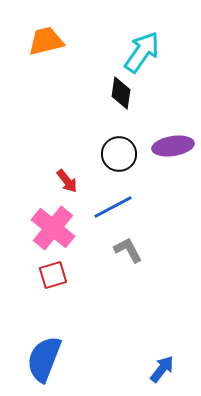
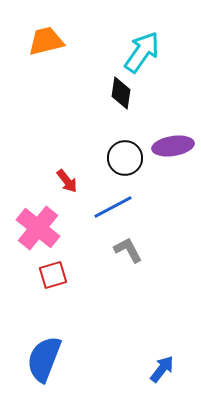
black circle: moved 6 px right, 4 px down
pink cross: moved 15 px left
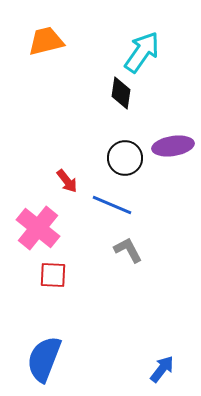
blue line: moved 1 px left, 2 px up; rotated 51 degrees clockwise
red square: rotated 20 degrees clockwise
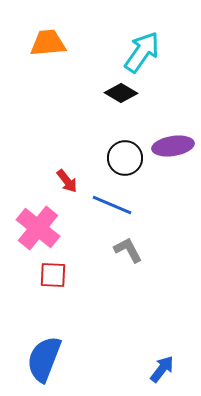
orange trapezoid: moved 2 px right, 2 px down; rotated 9 degrees clockwise
black diamond: rotated 68 degrees counterclockwise
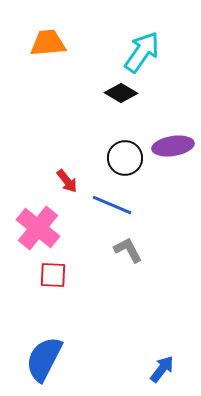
blue semicircle: rotated 6 degrees clockwise
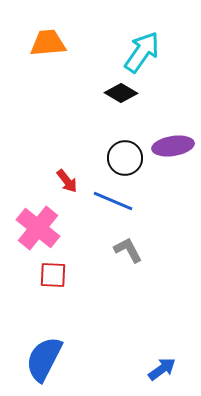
blue line: moved 1 px right, 4 px up
blue arrow: rotated 16 degrees clockwise
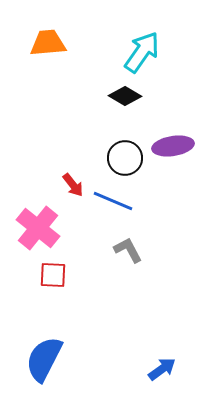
black diamond: moved 4 px right, 3 px down
red arrow: moved 6 px right, 4 px down
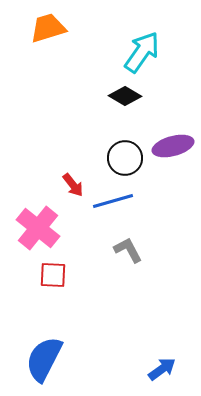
orange trapezoid: moved 15 px up; rotated 12 degrees counterclockwise
purple ellipse: rotated 6 degrees counterclockwise
blue line: rotated 39 degrees counterclockwise
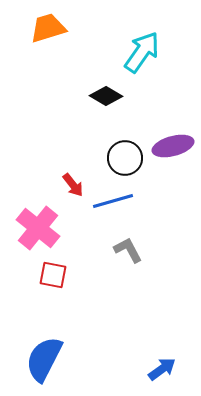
black diamond: moved 19 px left
red square: rotated 8 degrees clockwise
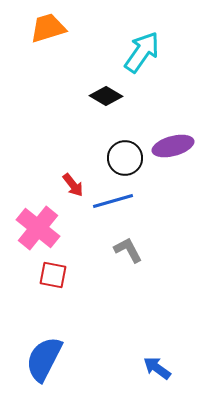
blue arrow: moved 5 px left, 1 px up; rotated 108 degrees counterclockwise
